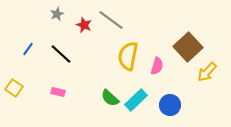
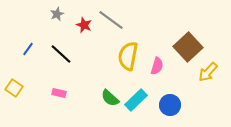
yellow arrow: moved 1 px right
pink rectangle: moved 1 px right, 1 px down
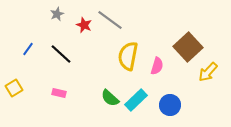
gray line: moved 1 px left
yellow square: rotated 24 degrees clockwise
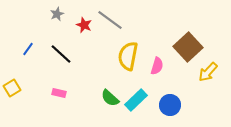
yellow square: moved 2 px left
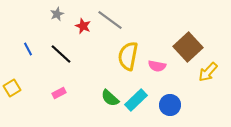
red star: moved 1 px left, 1 px down
blue line: rotated 64 degrees counterclockwise
pink semicircle: rotated 84 degrees clockwise
pink rectangle: rotated 40 degrees counterclockwise
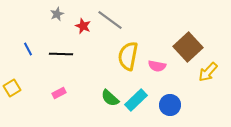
black line: rotated 40 degrees counterclockwise
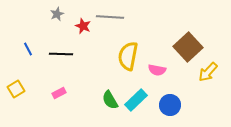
gray line: moved 3 px up; rotated 32 degrees counterclockwise
pink semicircle: moved 4 px down
yellow square: moved 4 px right, 1 px down
green semicircle: moved 2 px down; rotated 18 degrees clockwise
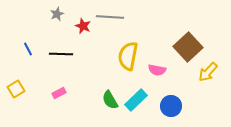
blue circle: moved 1 px right, 1 px down
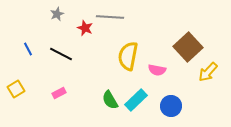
red star: moved 2 px right, 2 px down
black line: rotated 25 degrees clockwise
